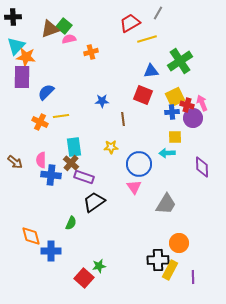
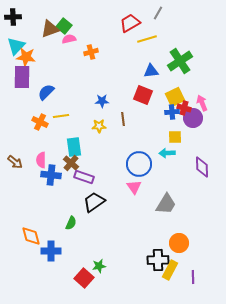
red cross at (187, 105): moved 3 px left, 3 px down
yellow star at (111, 147): moved 12 px left, 21 px up
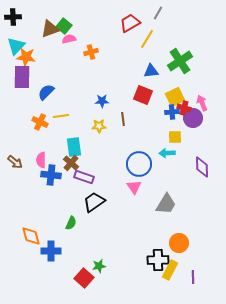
yellow line at (147, 39): rotated 42 degrees counterclockwise
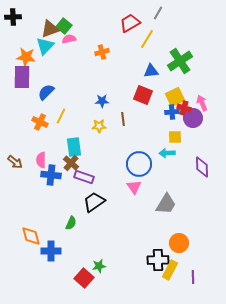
cyan triangle at (16, 46): moved 29 px right
orange cross at (91, 52): moved 11 px right
yellow line at (61, 116): rotated 56 degrees counterclockwise
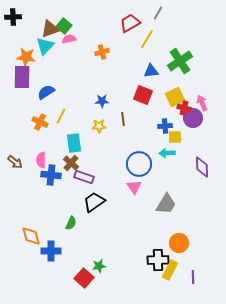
blue semicircle at (46, 92): rotated 12 degrees clockwise
blue cross at (172, 112): moved 7 px left, 14 px down
cyan rectangle at (74, 147): moved 4 px up
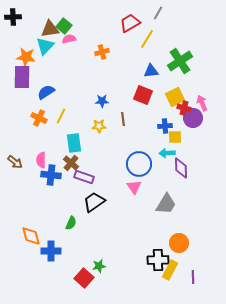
brown triangle at (50, 29): rotated 12 degrees clockwise
orange cross at (40, 122): moved 1 px left, 4 px up
purple diamond at (202, 167): moved 21 px left, 1 px down
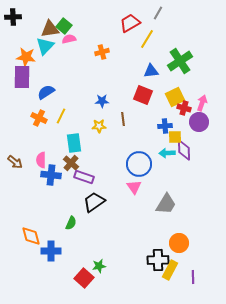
pink arrow at (202, 103): rotated 42 degrees clockwise
purple circle at (193, 118): moved 6 px right, 4 px down
purple diamond at (181, 168): moved 3 px right, 18 px up
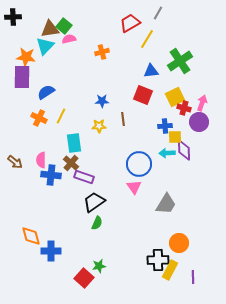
green semicircle at (71, 223): moved 26 px right
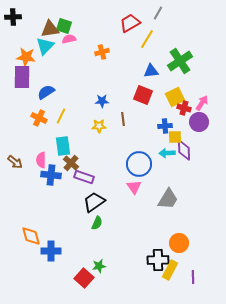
green square at (64, 26): rotated 21 degrees counterclockwise
pink arrow at (202, 103): rotated 14 degrees clockwise
cyan rectangle at (74, 143): moved 11 px left, 3 px down
gray trapezoid at (166, 204): moved 2 px right, 5 px up
